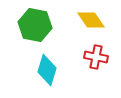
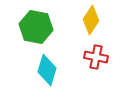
yellow diamond: rotated 68 degrees clockwise
green hexagon: moved 1 px right, 2 px down
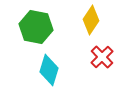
red cross: moved 6 px right; rotated 35 degrees clockwise
cyan diamond: moved 2 px right
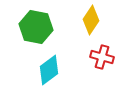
red cross: rotated 30 degrees counterclockwise
cyan diamond: rotated 36 degrees clockwise
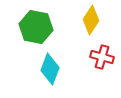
cyan diamond: moved 1 px right, 1 px up; rotated 32 degrees counterclockwise
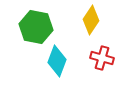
red cross: moved 1 px down
cyan diamond: moved 7 px right, 8 px up
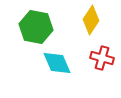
cyan diamond: moved 2 px down; rotated 44 degrees counterclockwise
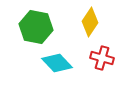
yellow diamond: moved 1 px left, 2 px down
cyan diamond: rotated 20 degrees counterclockwise
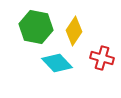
yellow diamond: moved 16 px left, 9 px down
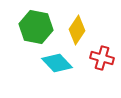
yellow diamond: moved 3 px right, 1 px up
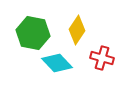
green hexagon: moved 3 px left, 6 px down
